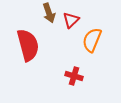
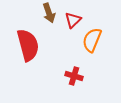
red triangle: moved 2 px right
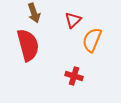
brown arrow: moved 15 px left
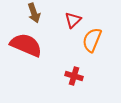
red semicircle: moved 2 px left; rotated 52 degrees counterclockwise
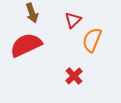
brown arrow: moved 2 px left
red semicircle: rotated 48 degrees counterclockwise
red cross: rotated 30 degrees clockwise
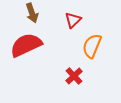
orange semicircle: moved 6 px down
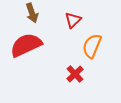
red cross: moved 1 px right, 2 px up
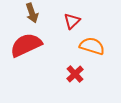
red triangle: moved 1 px left, 1 px down
orange semicircle: rotated 85 degrees clockwise
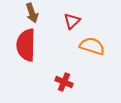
red semicircle: rotated 64 degrees counterclockwise
red cross: moved 11 px left, 8 px down; rotated 24 degrees counterclockwise
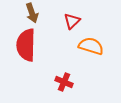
orange semicircle: moved 1 px left
